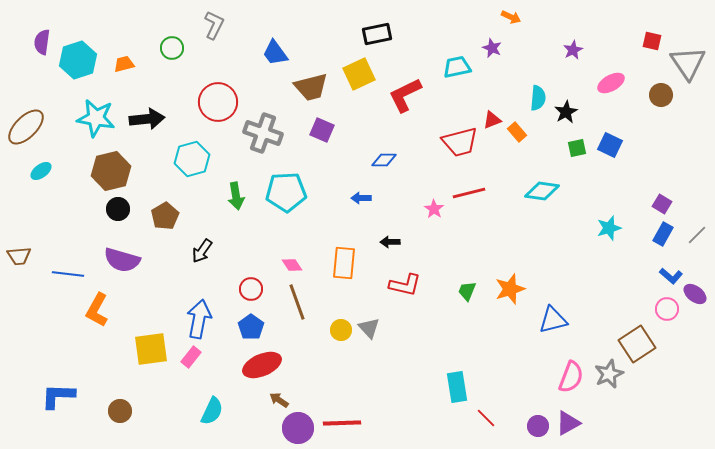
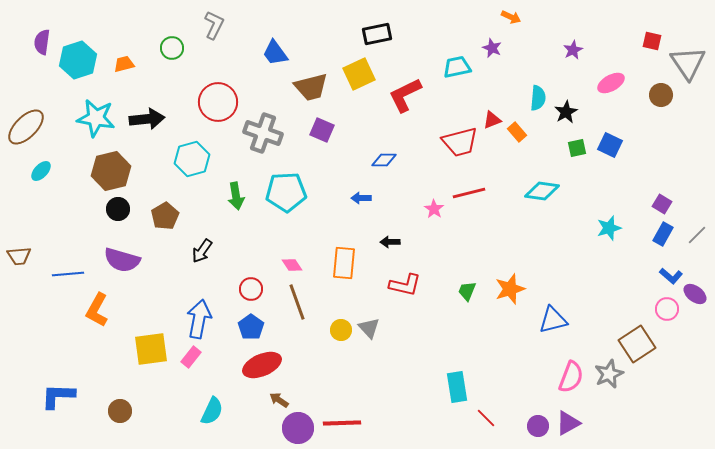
cyan ellipse at (41, 171): rotated 10 degrees counterclockwise
blue line at (68, 274): rotated 12 degrees counterclockwise
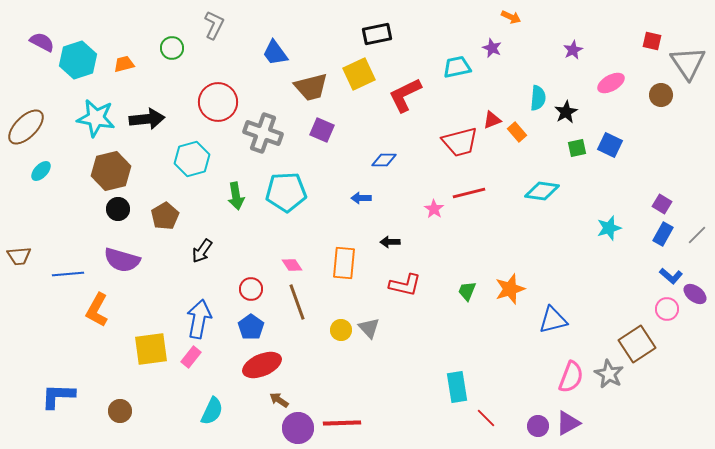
purple semicircle at (42, 42): rotated 110 degrees clockwise
gray star at (609, 374): rotated 20 degrees counterclockwise
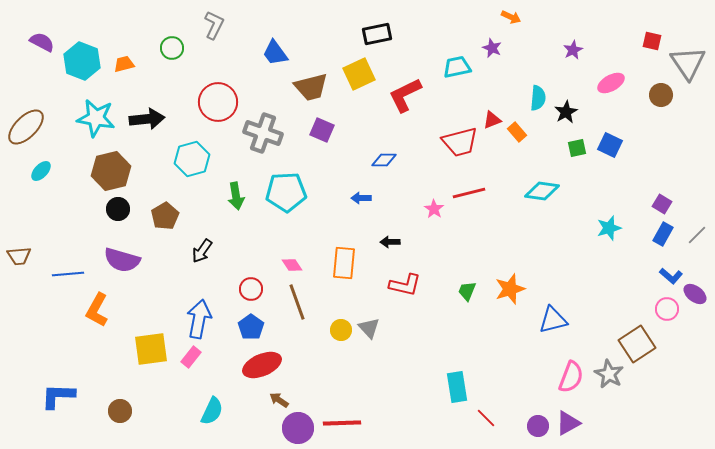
cyan hexagon at (78, 60): moved 4 px right, 1 px down; rotated 21 degrees counterclockwise
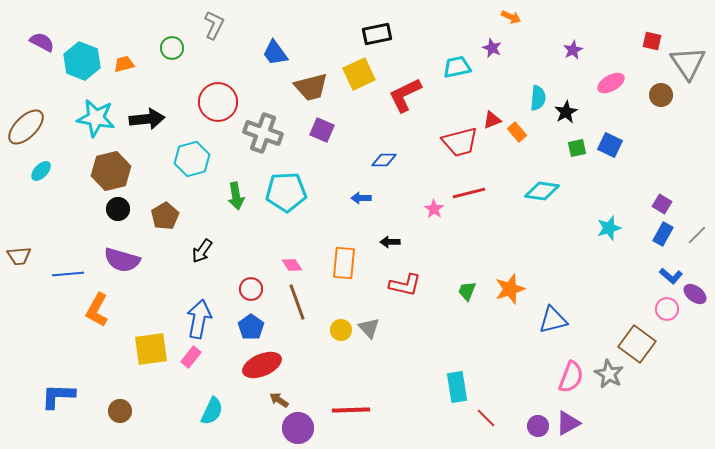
brown square at (637, 344): rotated 21 degrees counterclockwise
red line at (342, 423): moved 9 px right, 13 px up
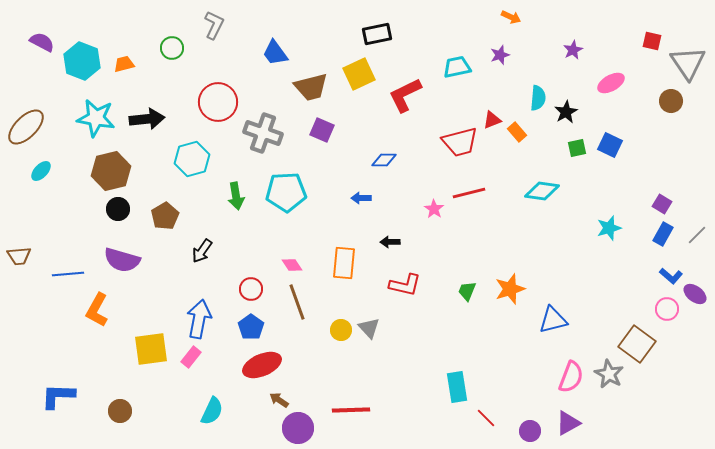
purple star at (492, 48): moved 8 px right, 7 px down; rotated 30 degrees clockwise
brown circle at (661, 95): moved 10 px right, 6 px down
purple circle at (538, 426): moved 8 px left, 5 px down
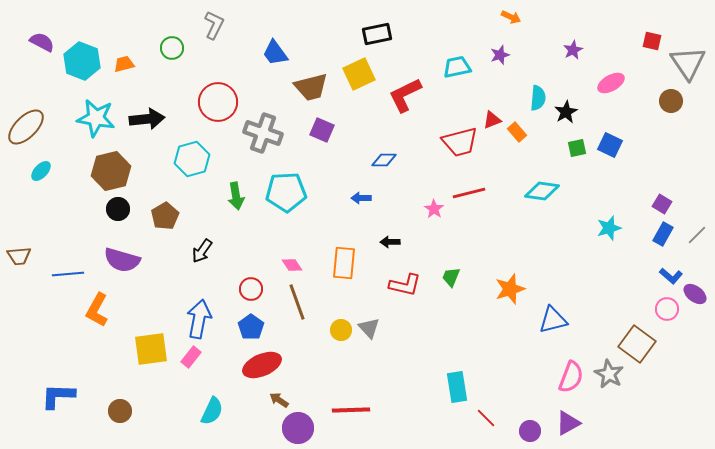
green trapezoid at (467, 291): moved 16 px left, 14 px up
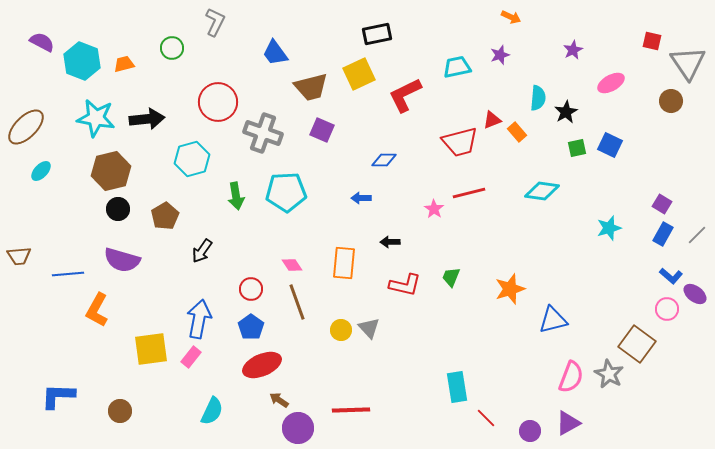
gray L-shape at (214, 25): moved 1 px right, 3 px up
